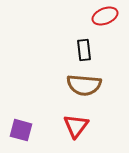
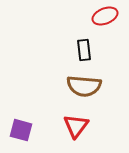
brown semicircle: moved 1 px down
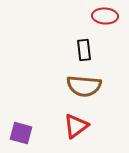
red ellipse: rotated 25 degrees clockwise
red triangle: rotated 16 degrees clockwise
purple square: moved 3 px down
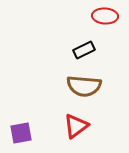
black rectangle: rotated 70 degrees clockwise
purple square: rotated 25 degrees counterclockwise
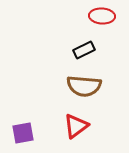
red ellipse: moved 3 px left
purple square: moved 2 px right
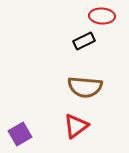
black rectangle: moved 9 px up
brown semicircle: moved 1 px right, 1 px down
purple square: moved 3 px left, 1 px down; rotated 20 degrees counterclockwise
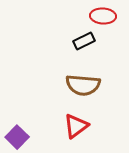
red ellipse: moved 1 px right
brown semicircle: moved 2 px left, 2 px up
purple square: moved 3 px left, 3 px down; rotated 15 degrees counterclockwise
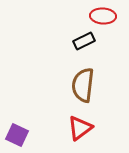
brown semicircle: rotated 92 degrees clockwise
red triangle: moved 4 px right, 2 px down
purple square: moved 2 px up; rotated 20 degrees counterclockwise
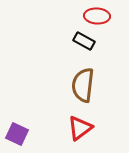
red ellipse: moved 6 px left
black rectangle: rotated 55 degrees clockwise
purple square: moved 1 px up
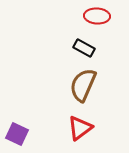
black rectangle: moved 7 px down
brown semicircle: rotated 16 degrees clockwise
